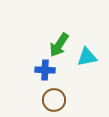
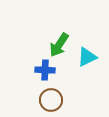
cyan triangle: rotated 15 degrees counterclockwise
brown circle: moved 3 px left
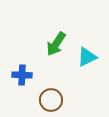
green arrow: moved 3 px left, 1 px up
blue cross: moved 23 px left, 5 px down
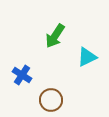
green arrow: moved 1 px left, 8 px up
blue cross: rotated 30 degrees clockwise
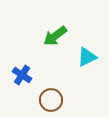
green arrow: rotated 20 degrees clockwise
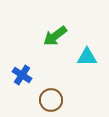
cyan triangle: rotated 25 degrees clockwise
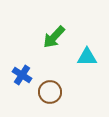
green arrow: moved 1 px left, 1 px down; rotated 10 degrees counterclockwise
brown circle: moved 1 px left, 8 px up
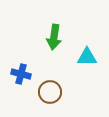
green arrow: rotated 35 degrees counterclockwise
blue cross: moved 1 px left, 1 px up; rotated 18 degrees counterclockwise
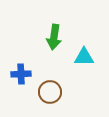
cyan triangle: moved 3 px left
blue cross: rotated 18 degrees counterclockwise
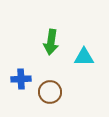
green arrow: moved 3 px left, 5 px down
blue cross: moved 5 px down
